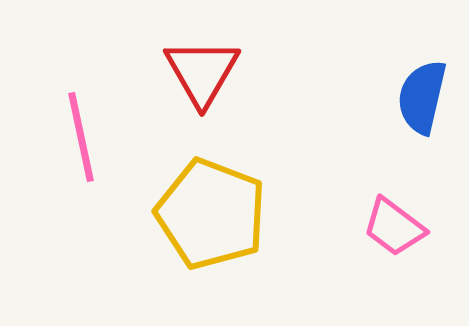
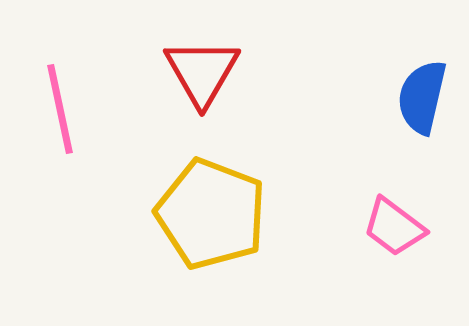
pink line: moved 21 px left, 28 px up
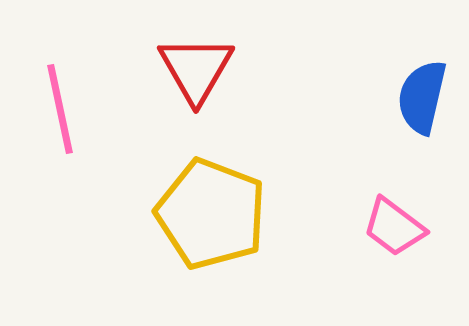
red triangle: moved 6 px left, 3 px up
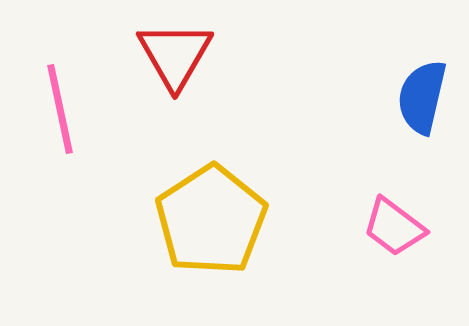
red triangle: moved 21 px left, 14 px up
yellow pentagon: moved 6 px down; rotated 18 degrees clockwise
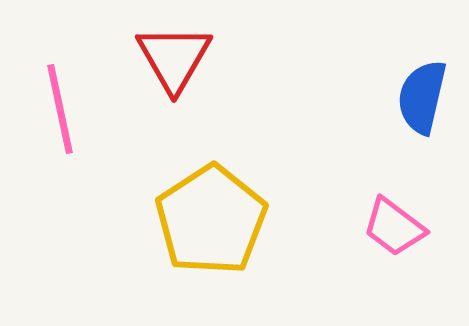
red triangle: moved 1 px left, 3 px down
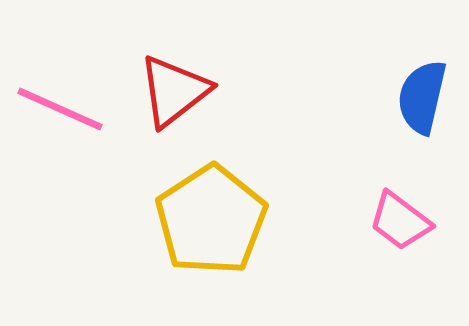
red triangle: moved 33 px down; rotated 22 degrees clockwise
pink line: rotated 54 degrees counterclockwise
pink trapezoid: moved 6 px right, 6 px up
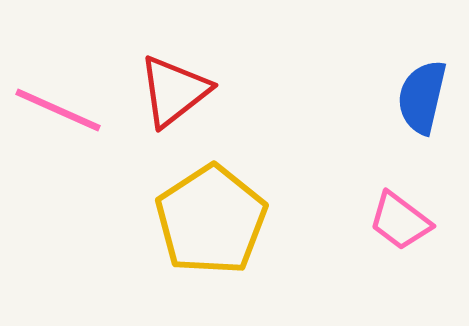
pink line: moved 2 px left, 1 px down
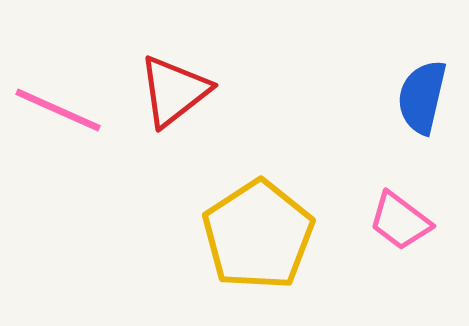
yellow pentagon: moved 47 px right, 15 px down
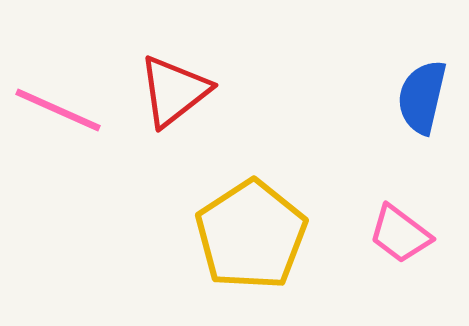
pink trapezoid: moved 13 px down
yellow pentagon: moved 7 px left
